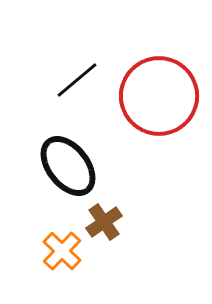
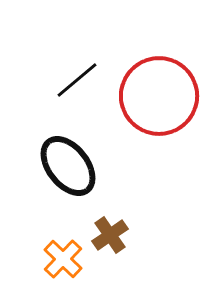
brown cross: moved 6 px right, 13 px down
orange cross: moved 1 px right, 8 px down
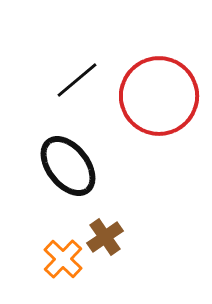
brown cross: moved 5 px left, 2 px down
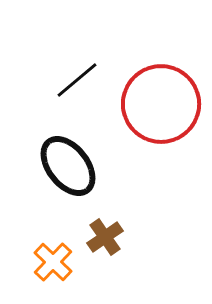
red circle: moved 2 px right, 8 px down
orange cross: moved 10 px left, 3 px down
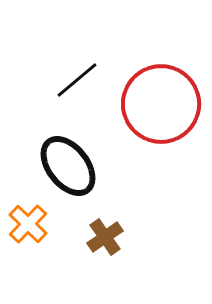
orange cross: moved 25 px left, 38 px up
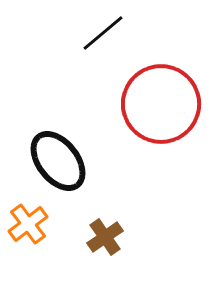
black line: moved 26 px right, 47 px up
black ellipse: moved 10 px left, 5 px up
orange cross: rotated 9 degrees clockwise
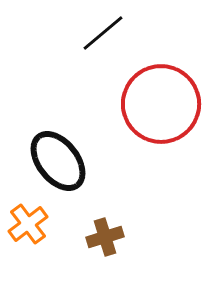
brown cross: rotated 18 degrees clockwise
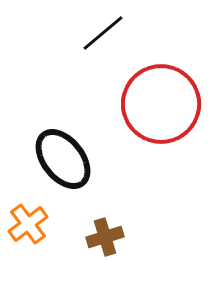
black ellipse: moved 5 px right, 2 px up
